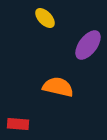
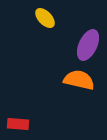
purple ellipse: rotated 12 degrees counterclockwise
orange semicircle: moved 21 px right, 7 px up
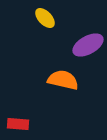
purple ellipse: rotated 36 degrees clockwise
orange semicircle: moved 16 px left
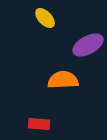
orange semicircle: rotated 16 degrees counterclockwise
red rectangle: moved 21 px right
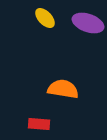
purple ellipse: moved 22 px up; rotated 48 degrees clockwise
orange semicircle: moved 9 px down; rotated 12 degrees clockwise
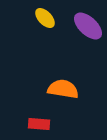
purple ellipse: moved 3 px down; rotated 24 degrees clockwise
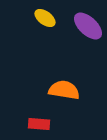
yellow ellipse: rotated 10 degrees counterclockwise
orange semicircle: moved 1 px right, 1 px down
